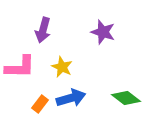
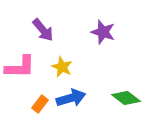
purple arrow: rotated 55 degrees counterclockwise
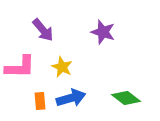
orange rectangle: moved 3 px up; rotated 42 degrees counterclockwise
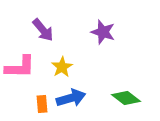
yellow star: rotated 15 degrees clockwise
orange rectangle: moved 2 px right, 3 px down
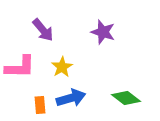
orange rectangle: moved 2 px left, 1 px down
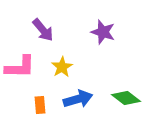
blue arrow: moved 7 px right, 1 px down
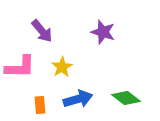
purple arrow: moved 1 px left, 1 px down
